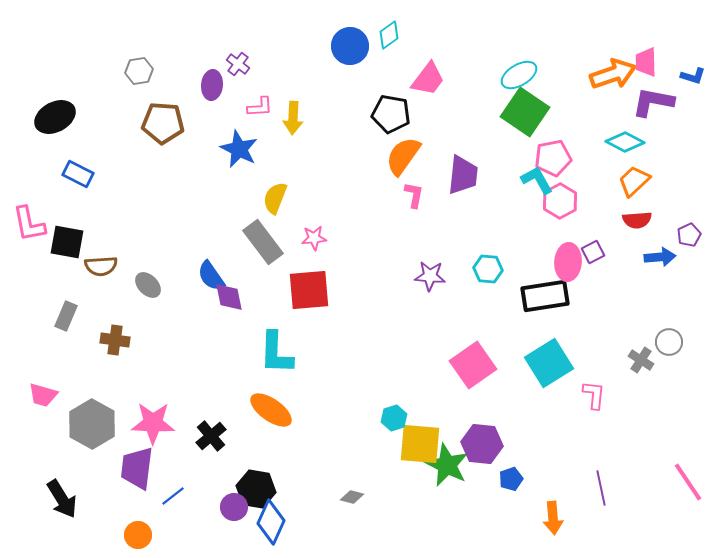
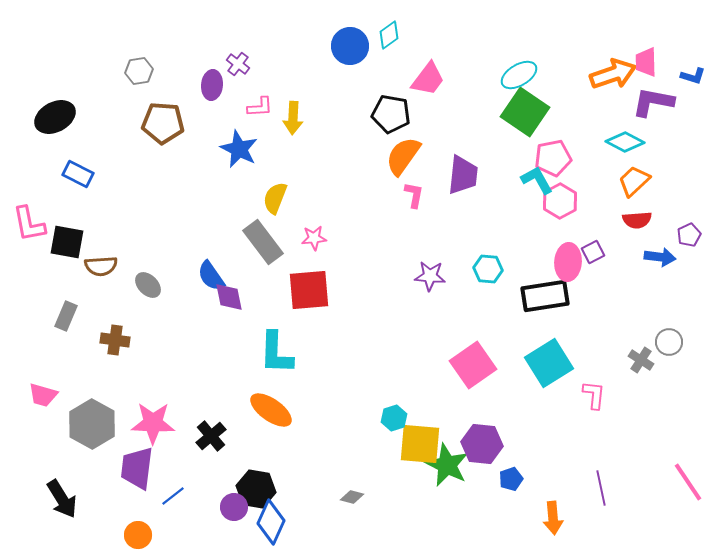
blue arrow at (660, 257): rotated 12 degrees clockwise
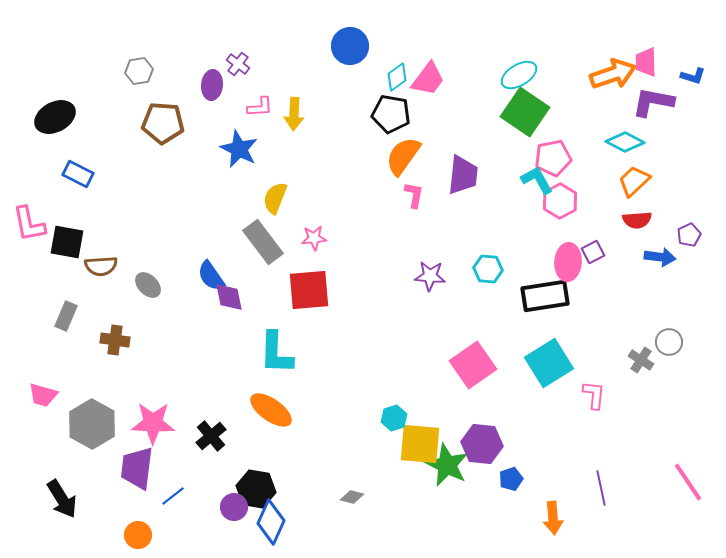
cyan diamond at (389, 35): moved 8 px right, 42 px down
yellow arrow at (293, 118): moved 1 px right, 4 px up
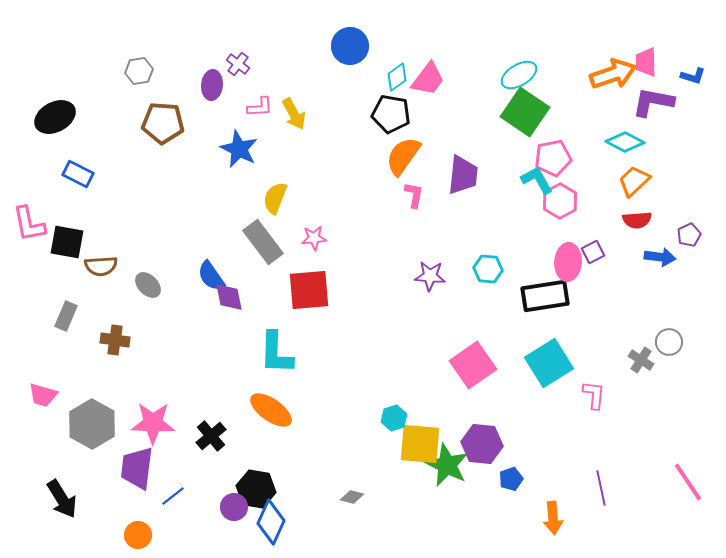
yellow arrow at (294, 114): rotated 32 degrees counterclockwise
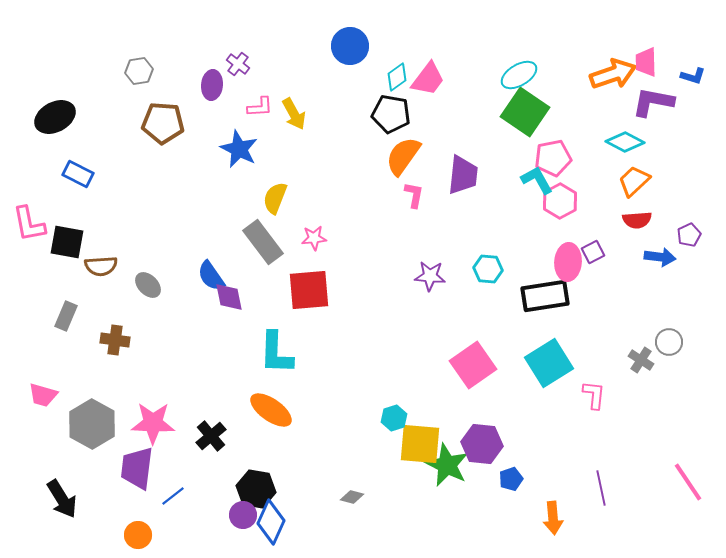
purple circle at (234, 507): moved 9 px right, 8 px down
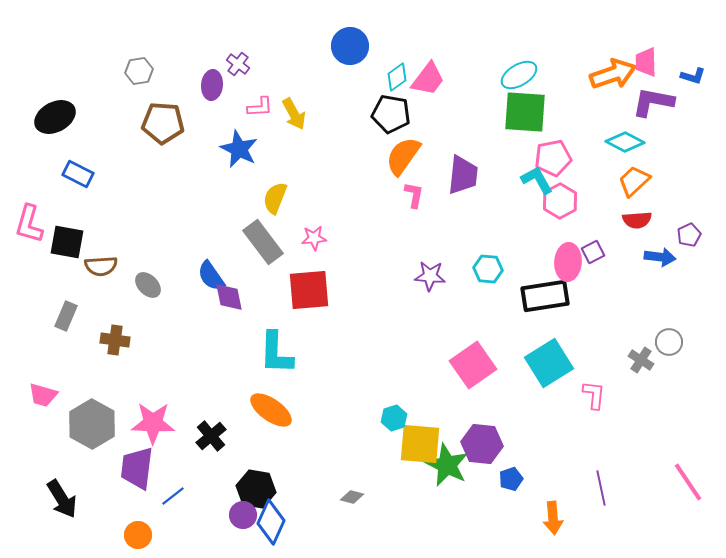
green square at (525, 112): rotated 30 degrees counterclockwise
pink L-shape at (29, 224): rotated 27 degrees clockwise
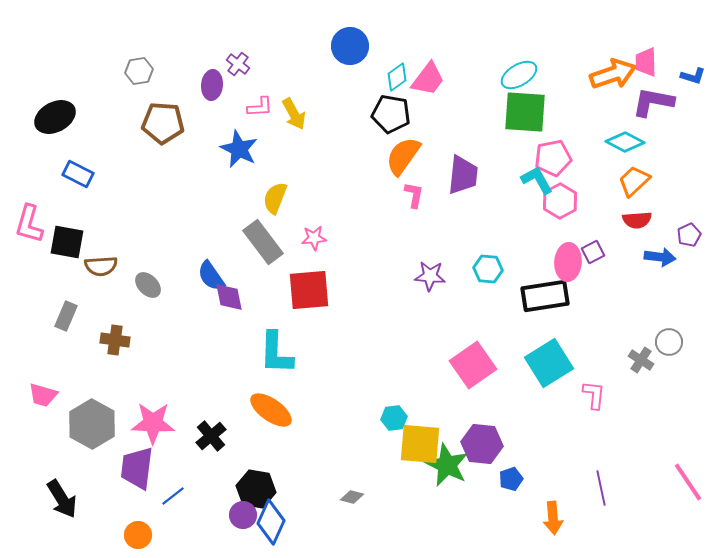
cyan hexagon at (394, 418): rotated 10 degrees clockwise
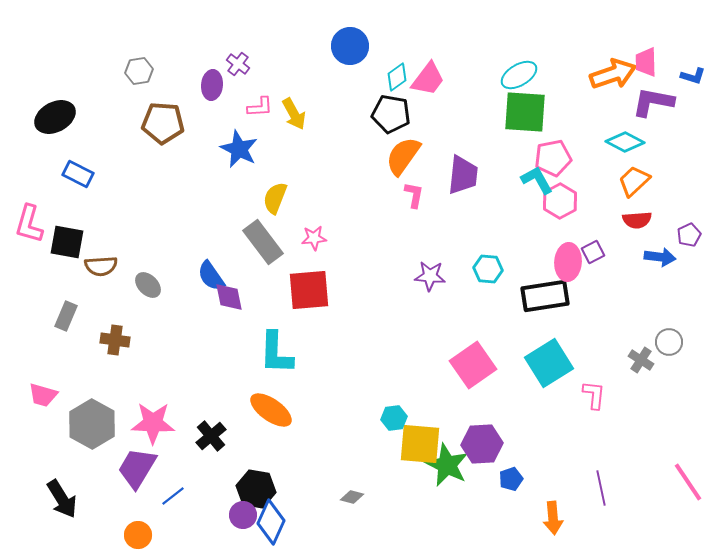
purple hexagon at (482, 444): rotated 9 degrees counterclockwise
purple trapezoid at (137, 468): rotated 24 degrees clockwise
